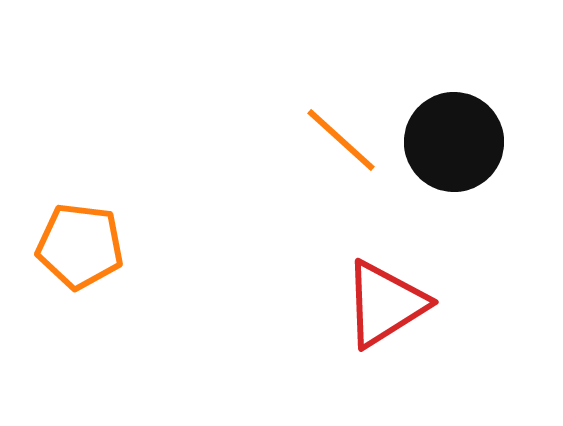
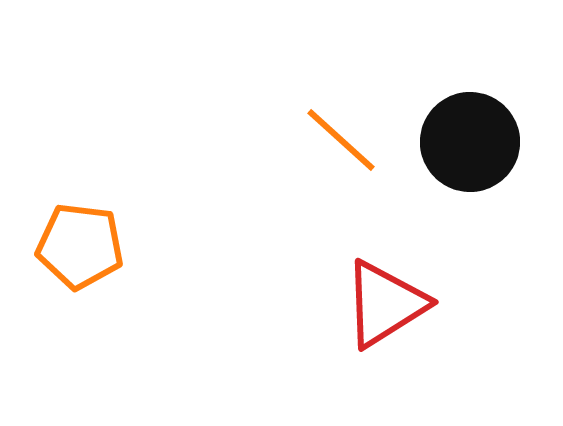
black circle: moved 16 px right
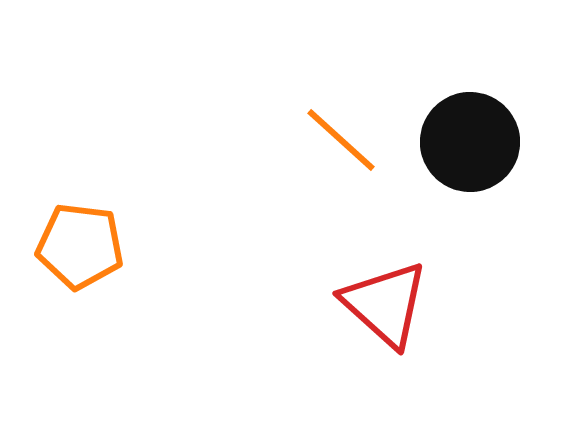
red triangle: rotated 46 degrees counterclockwise
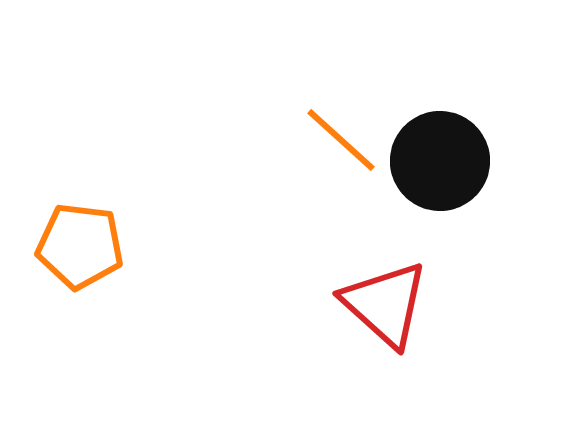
black circle: moved 30 px left, 19 px down
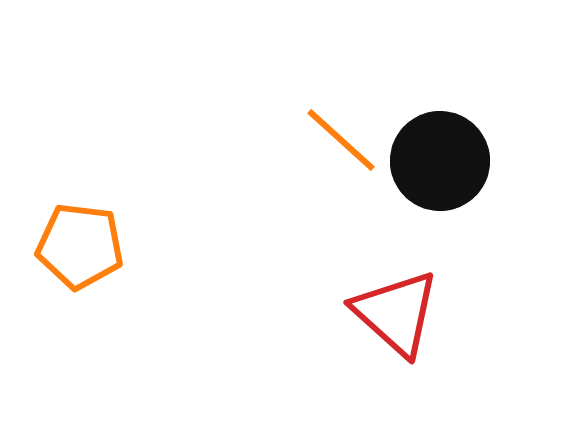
red triangle: moved 11 px right, 9 px down
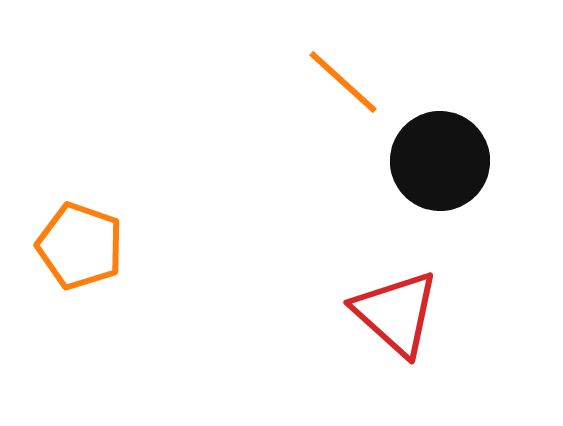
orange line: moved 2 px right, 58 px up
orange pentagon: rotated 12 degrees clockwise
